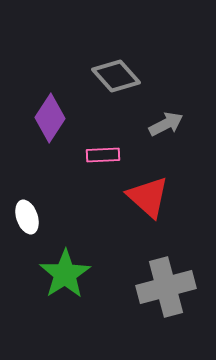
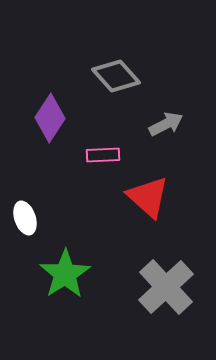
white ellipse: moved 2 px left, 1 px down
gray cross: rotated 28 degrees counterclockwise
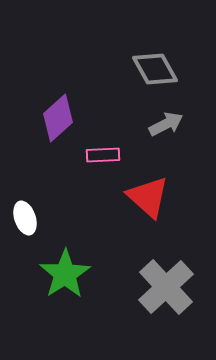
gray diamond: moved 39 px right, 7 px up; rotated 12 degrees clockwise
purple diamond: moved 8 px right; rotated 15 degrees clockwise
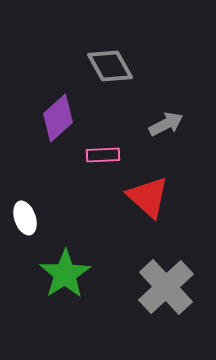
gray diamond: moved 45 px left, 3 px up
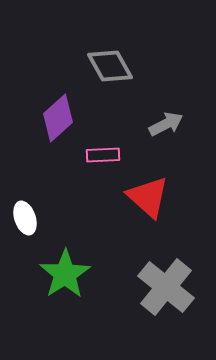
gray cross: rotated 8 degrees counterclockwise
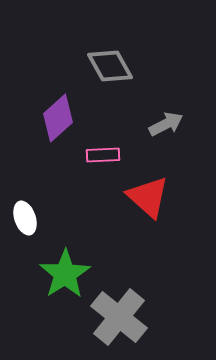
gray cross: moved 47 px left, 30 px down
